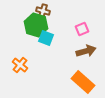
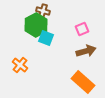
green hexagon: rotated 15 degrees clockwise
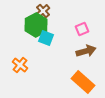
brown cross: rotated 32 degrees clockwise
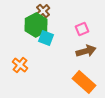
orange rectangle: moved 1 px right
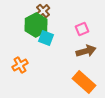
orange cross: rotated 21 degrees clockwise
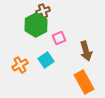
brown cross: rotated 24 degrees clockwise
pink square: moved 23 px left, 9 px down
cyan square: moved 22 px down; rotated 35 degrees clockwise
brown arrow: rotated 90 degrees clockwise
orange rectangle: rotated 20 degrees clockwise
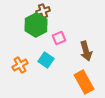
cyan square: rotated 21 degrees counterclockwise
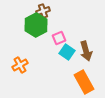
cyan square: moved 21 px right, 8 px up
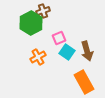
green hexagon: moved 5 px left, 2 px up
brown arrow: moved 1 px right
orange cross: moved 18 px right, 8 px up
